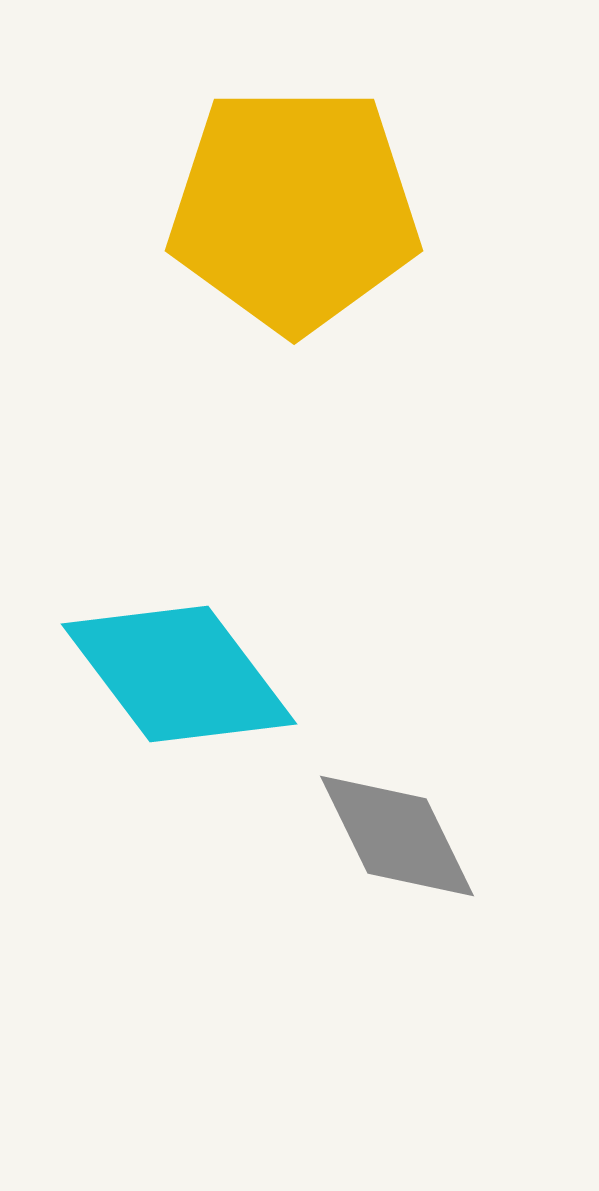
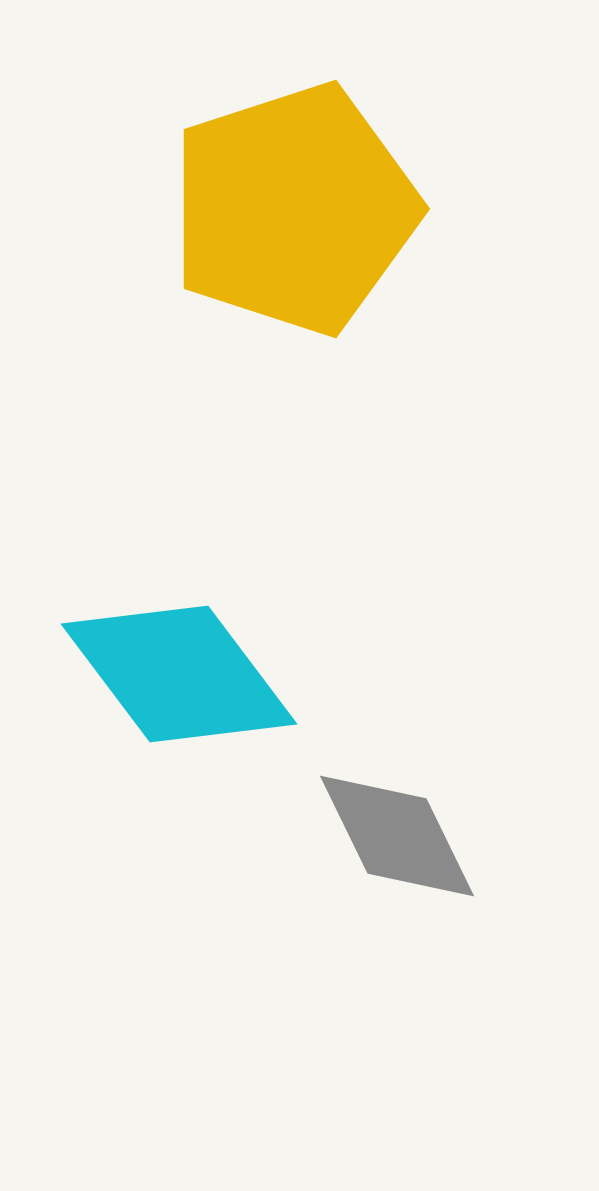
yellow pentagon: rotated 18 degrees counterclockwise
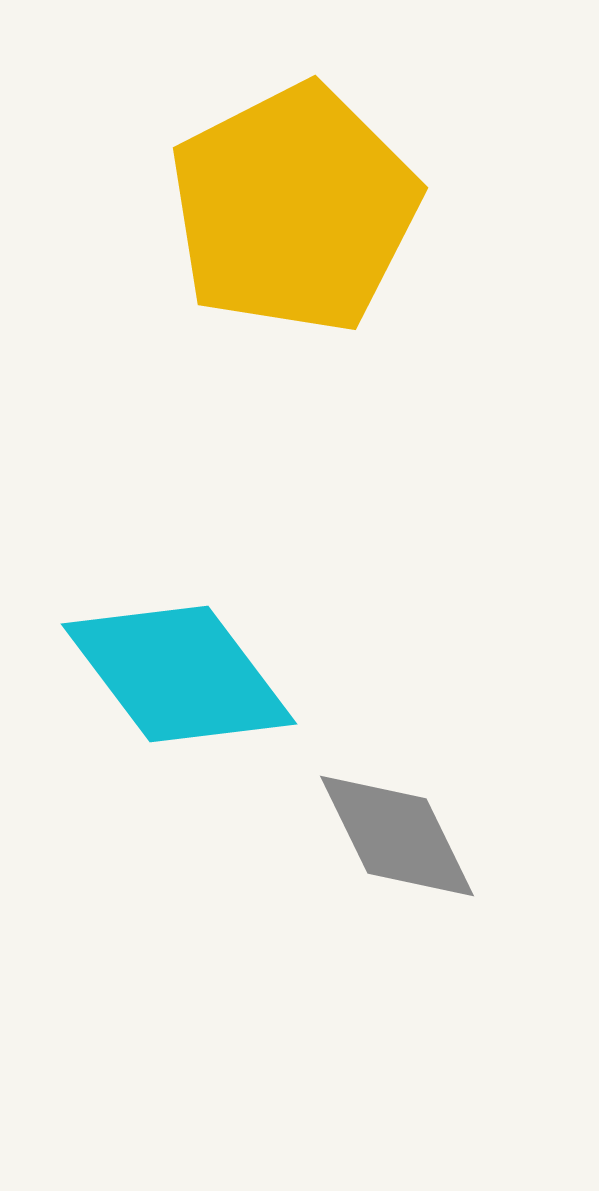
yellow pentagon: rotated 9 degrees counterclockwise
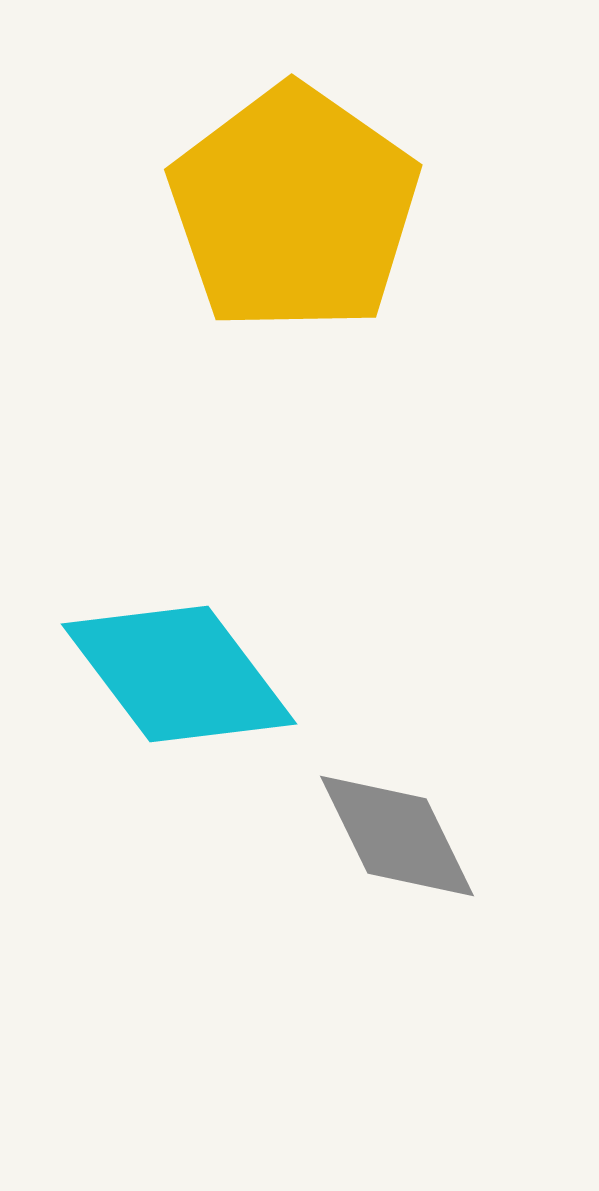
yellow pentagon: rotated 10 degrees counterclockwise
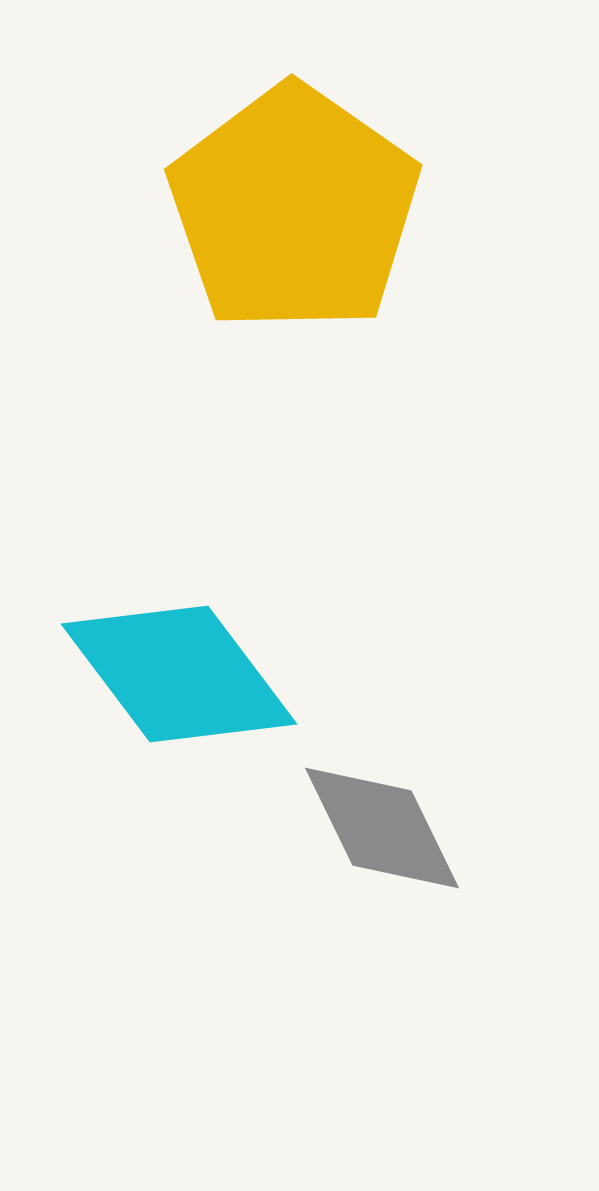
gray diamond: moved 15 px left, 8 px up
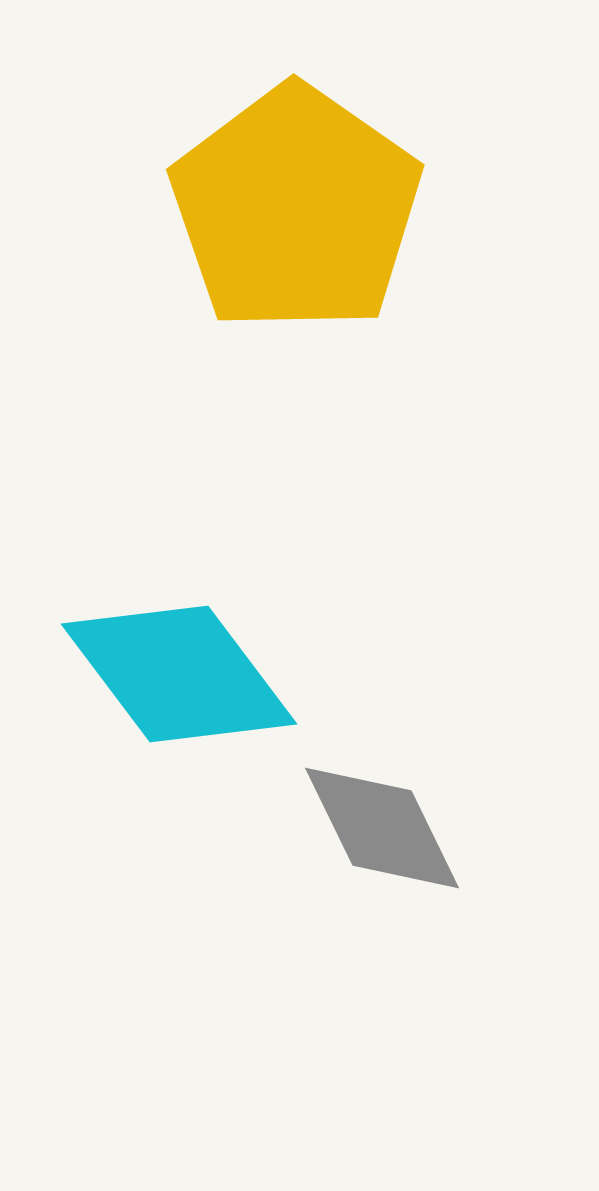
yellow pentagon: moved 2 px right
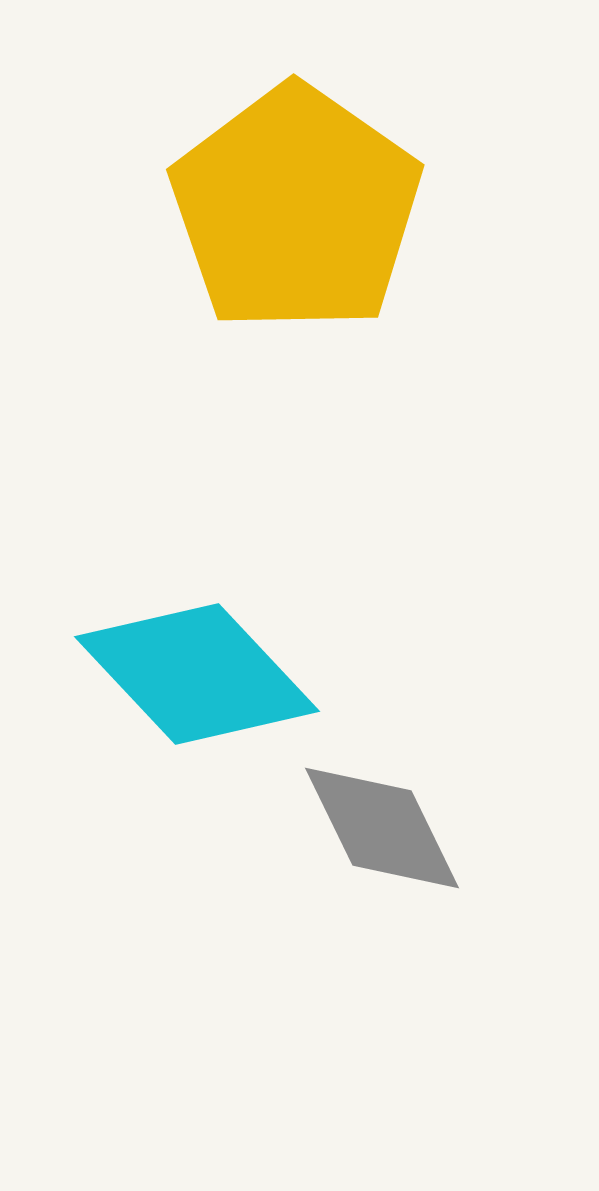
cyan diamond: moved 18 px right; rotated 6 degrees counterclockwise
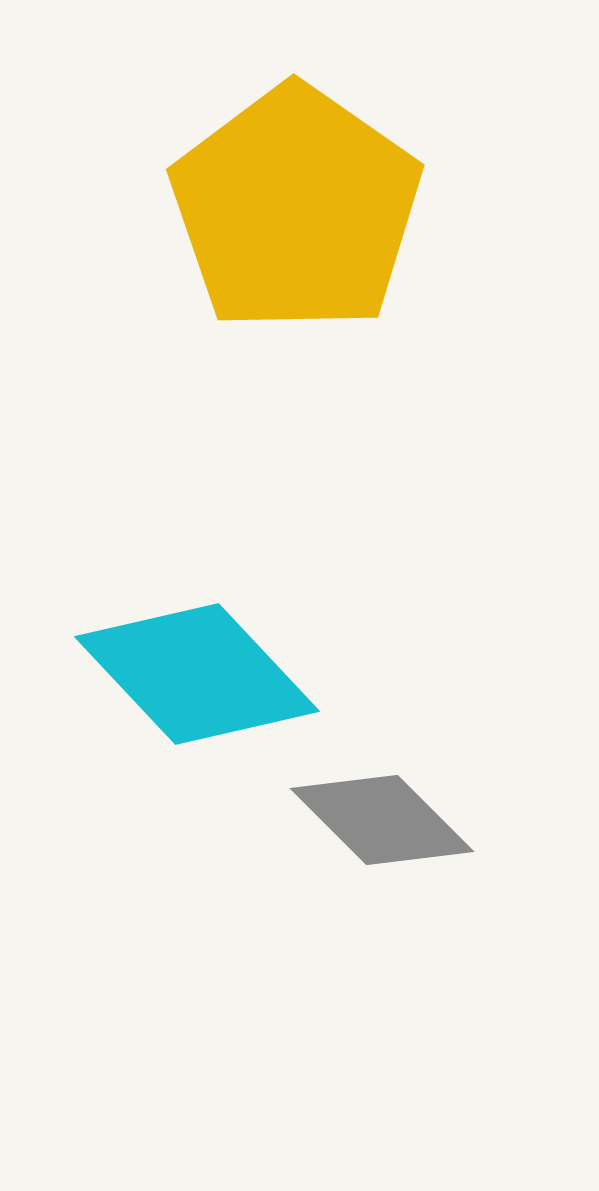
gray diamond: moved 8 px up; rotated 19 degrees counterclockwise
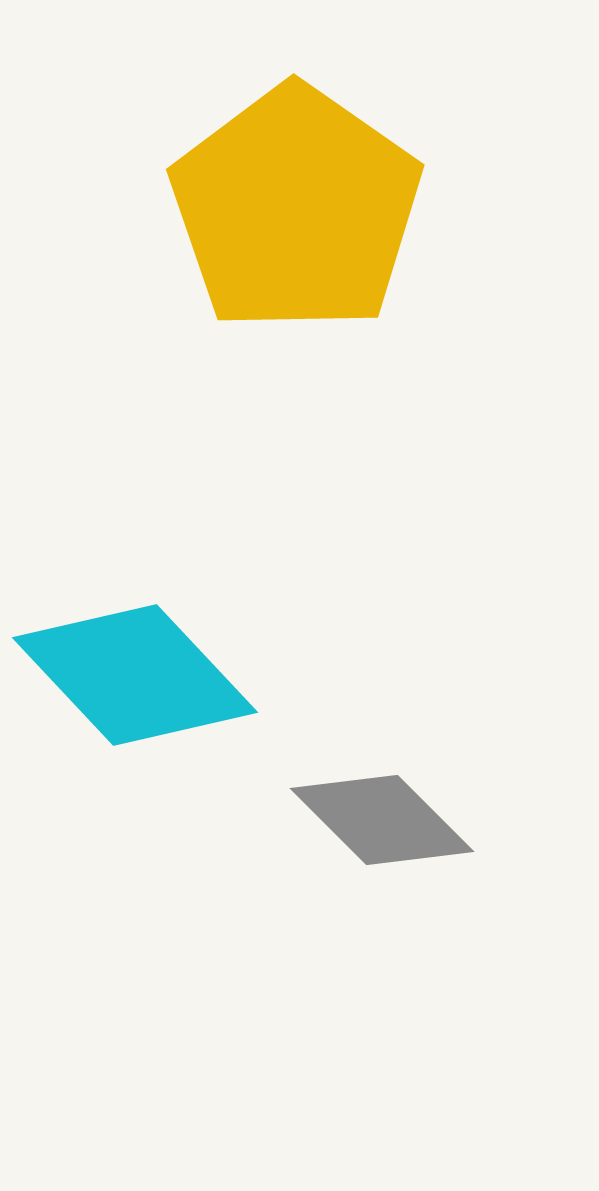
cyan diamond: moved 62 px left, 1 px down
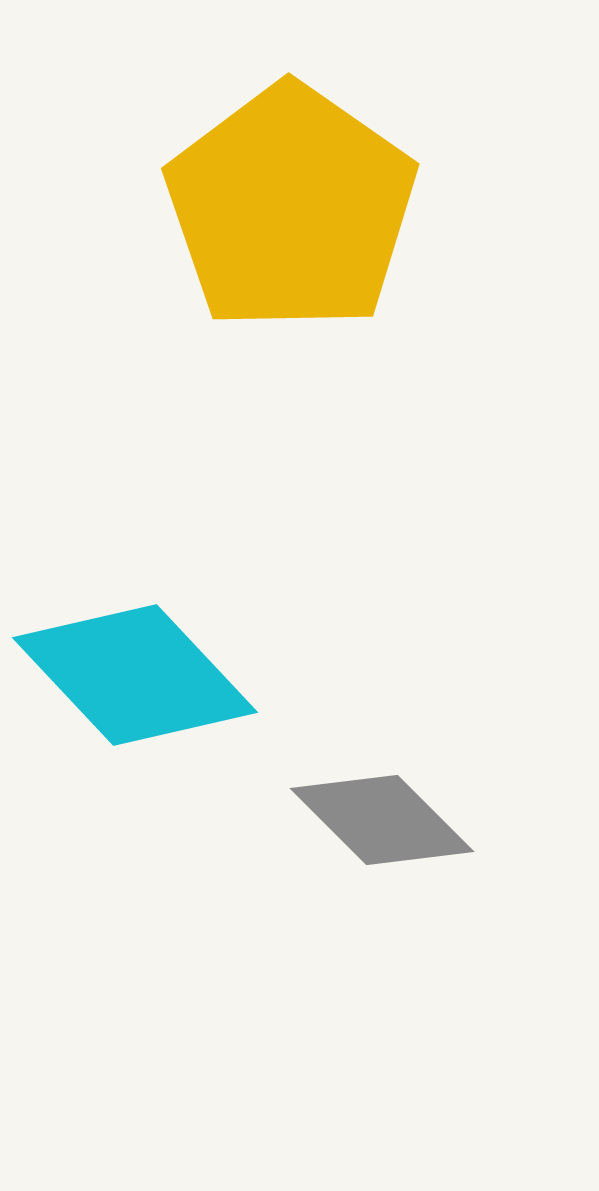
yellow pentagon: moved 5 px left, 1 px up
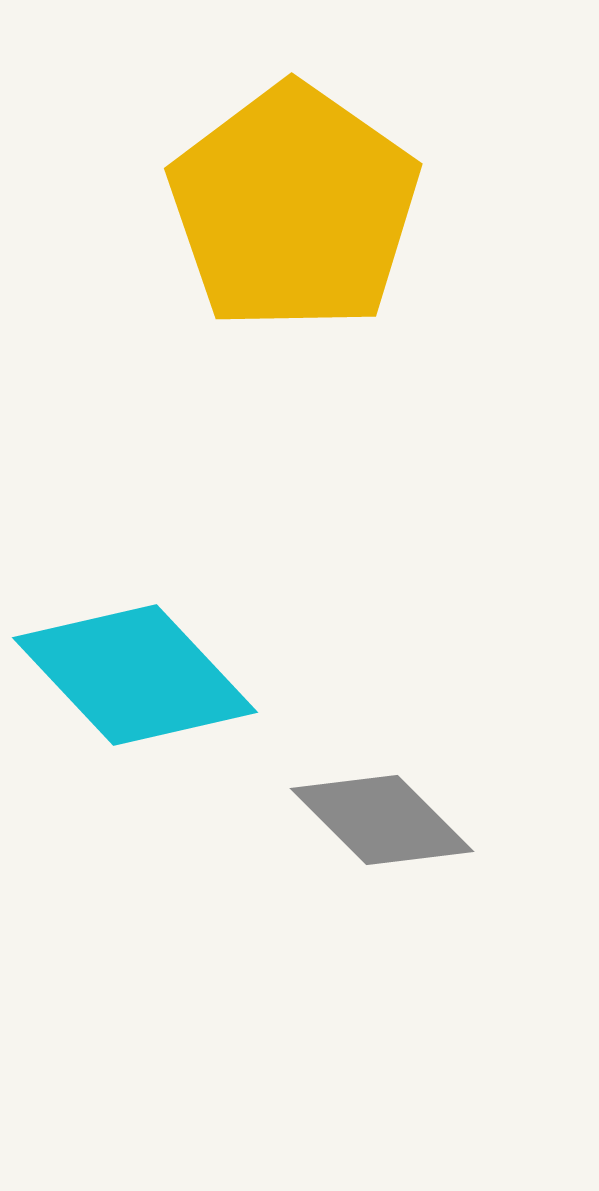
yellow pentagon: moved 3 px right
